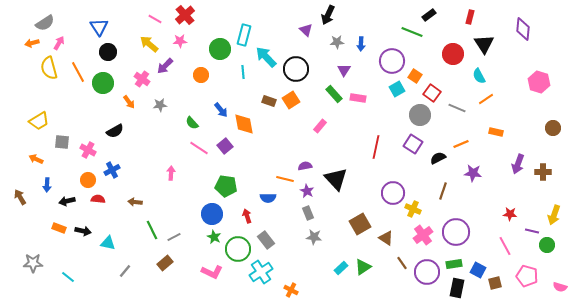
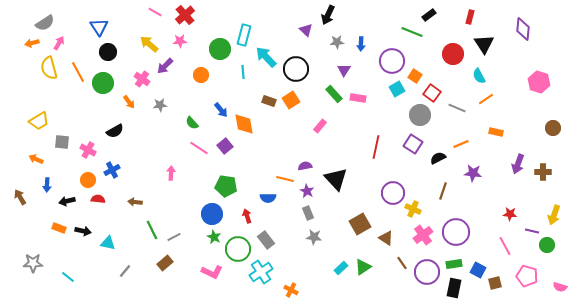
pink line at (155, 19): moved 7 px up
black rectangle at (457, 288): moved 3 px left
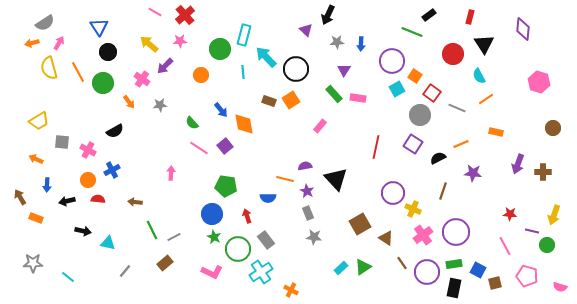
orange rectangle at (59, 228): moved 23 px left, 10 px up
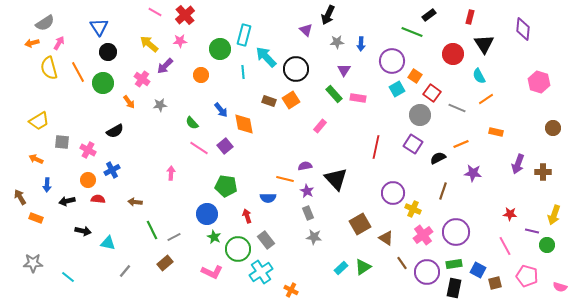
blue circle at (212, 214): moved 5 px left
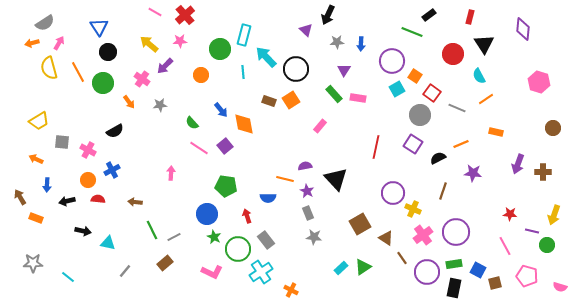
brown line at (402, 263): moved 5 px up
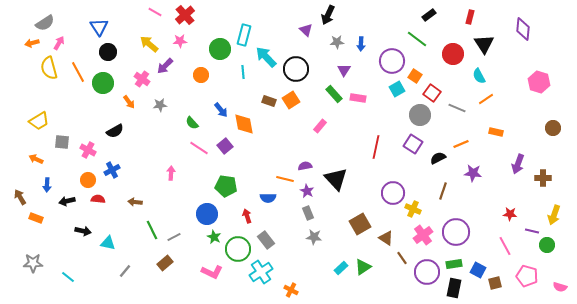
green line at (412, 32): moved 5 px right, 7 px down; rotated 15 degrees clockwise
brown cross at (543, 172): moved 6 px down
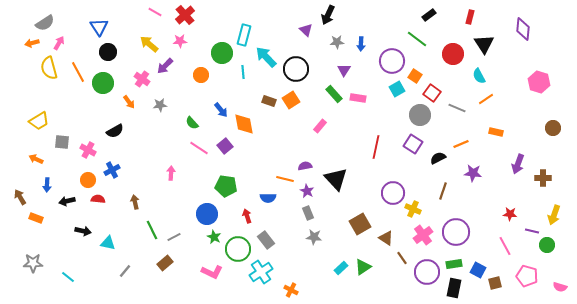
green circle at (220, 49): moved 2 px right, 4 px down
brown arrow at (135, 202): rotated 72 degrees clockwise
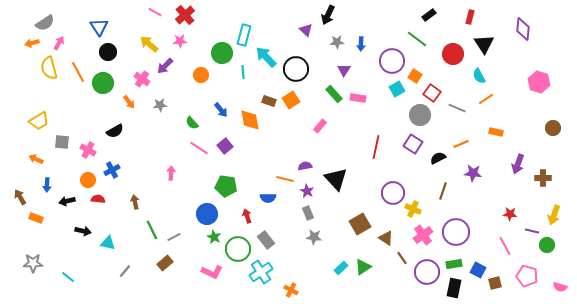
orange diamond at (244, 124): moved 6 px right, 4 px up
